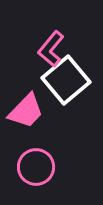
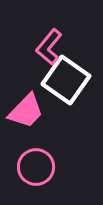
pink L-shape: moved 2 px left, 2 px up
white square: rotated 15 degrees counterclockwise
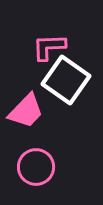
pink L-shape: rotated 48 degrees clockwise
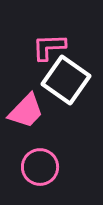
pink circle: moved 4 px right
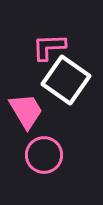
pink trapezoid: rotated 75 degrees counterclockwise
pink circle: moved 4 px right, 12 px up
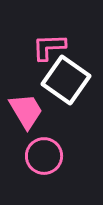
pink circle: moved 1 px down
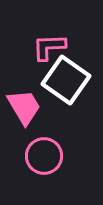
pink trapezoid: moved 2 px left, 4 px up
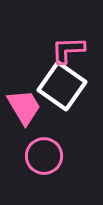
pink L-shape: moved 19 px right, 3 px down
white square: moved 4 px left, 6 px down
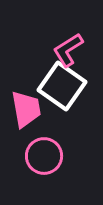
pink L-shape: rotated 30 degrees counterclockwise
pink trapezoid: moved 2 px right, 2 px down; rotated 21 degrees clockwise
